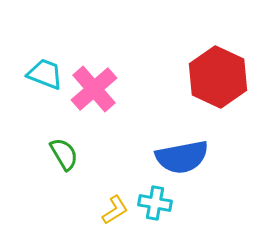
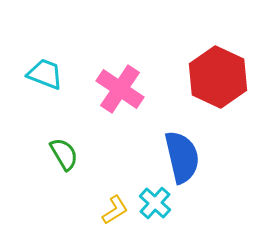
pink cross: moved 26 px right; rotated 15 degrees counterclockwise
blue semicircle: rotated 92 degrees counterclockwise
cyan cross: rotated 32 degrees clockwise
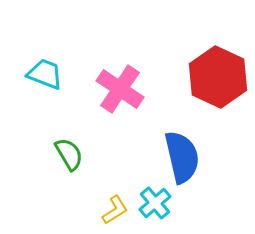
green semicircle: moved 5 px right
cyan cross: rotated 8 degrees clockwise
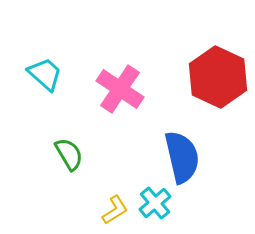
cyan trapezoid: rotated 21 degrees clockwise
